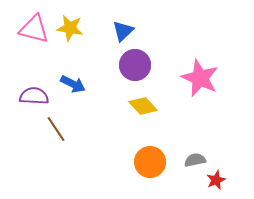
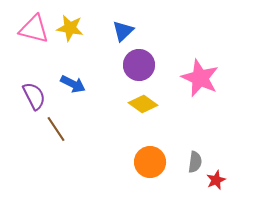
purple circle: moved 4 px right
purple semicircle: rotated 60 degrees clockwise
yellow diamond: moved 2 px up; rotated 12 degrees counterclockwise
gray semicircle: moved 2 px down; rotated 110 degrees clockwise
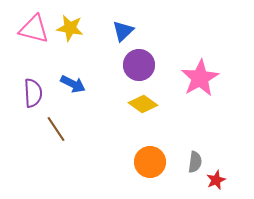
pink star: rotated 18 degrees clockwise
purple semicircle: moved 1 px left, 3 px up; rotated 24 degrees clockwise
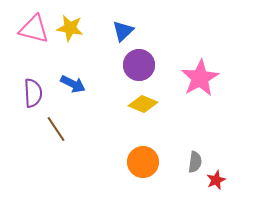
yellow diamond: rotated 12 degrees counterclockwise
orange circle: moved 7 px left
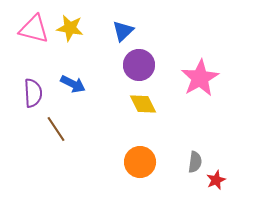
yellow diamond: rotated 40 degrees clockwise
orange circle: moved 3 px left
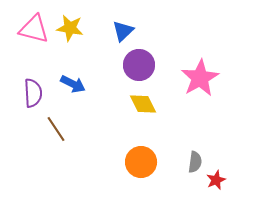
orange circle: moved 1 px right
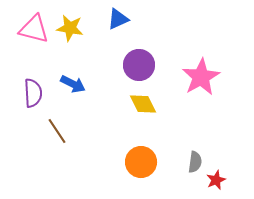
blue triangle: moved 5 px left, 12 px up; rotated 20 degrees clockwise
pink star: moved 1 px right, 1 px up
brown line: moved 1 px right, 2 px down
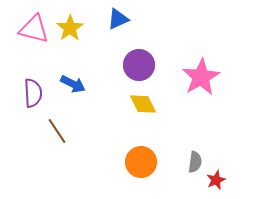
yellow star: rotated 28 degrees clockwise
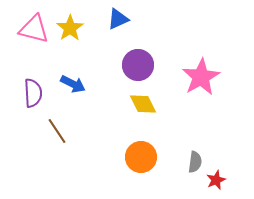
purple circle: moved 1 px left
orange circle: moved 5 px up
